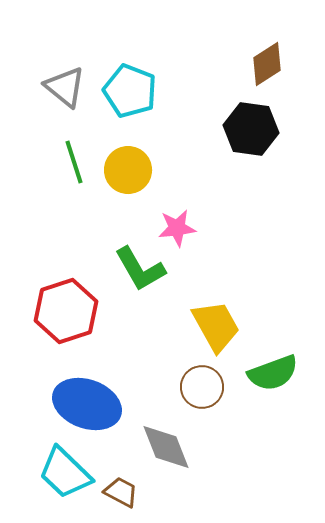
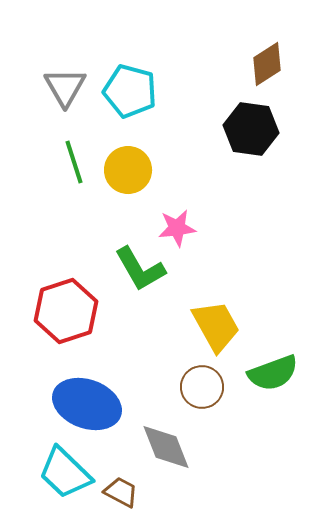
gray triangle: rotated 21 degrees clockwise
cyan pentagon: rotated 6 degrees counterclockwise
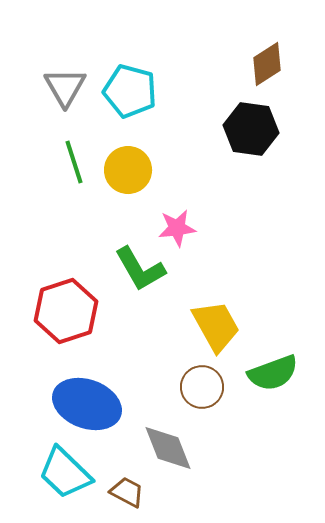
gray diamond: moved 2 px right, 1 px down
brown trapezoid: moved 6 px right
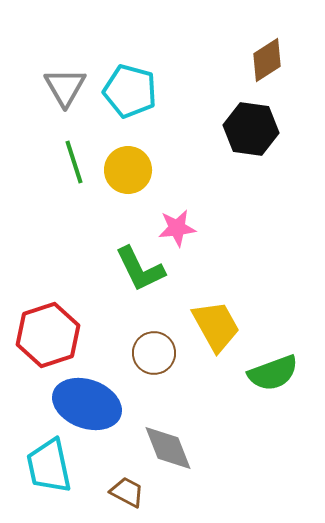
brown diamond: moved 4 px up
green L-shape: rotated 4 degrees clockwise
red hexagon: moved 18 px left, 24 px down
brown circle: moved 48 px left, 34 px up
cyan trapezoid: moved 16 px left, 7 px up; rotated 34 degrees clockwise
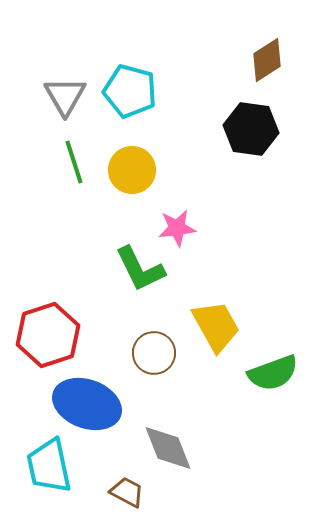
gray triangle: moved 9 px down
yellow circle: moved 4 px right
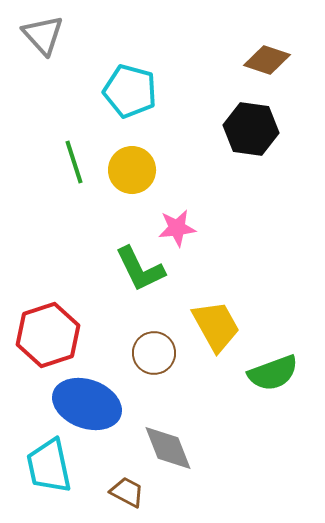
brown diamond: rotated 51 degrees clockwise
gray triangle: moved 22 px left, 61 px up; rotated 12 degrees counterclockwise
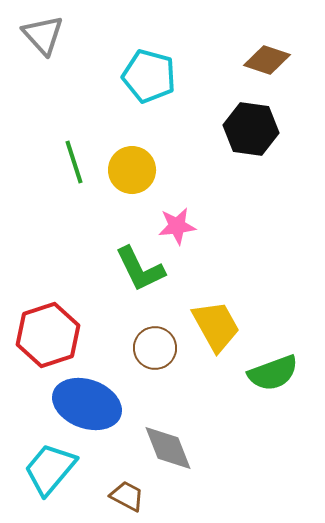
cyan pentagon: moved 19 px right, 15 px up
pink star: moved 2 px up
brown circle: moved 1 px right, 5 px up
cyan trapezoid: moved 1 px right, 3 px down; rotated 52 degrees clockwise
brown trapezoid: moved 4 px down
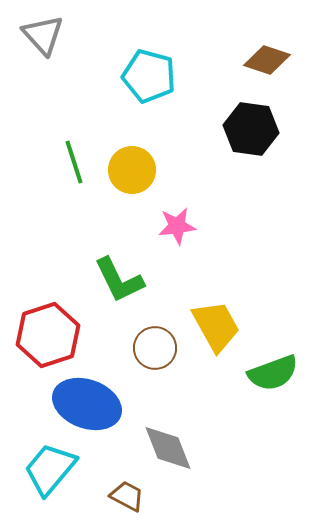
green L-shape: moved 21 px left, 11 px down
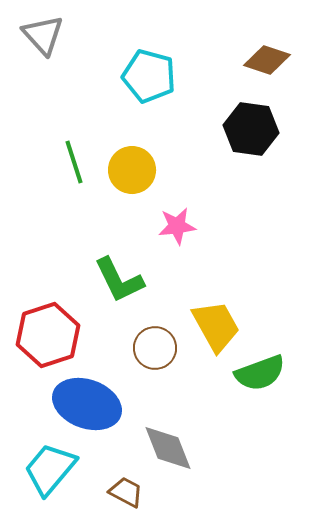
green semicircle: moved 13 px left
brown trapezoid: moved 1 px left, 4 px up
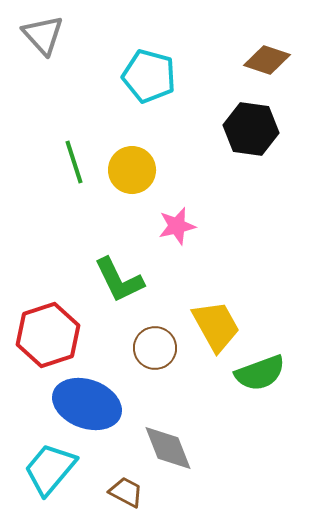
pink star: rotated 6 degrees counterclockwise
